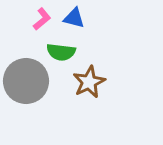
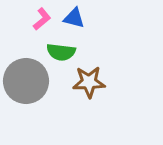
brown star: rotated 24 degrees clockwise
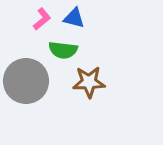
green semicircle: moved 2 px right, 2 px up
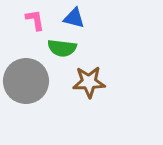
pink L-shape: moved 7 px left, 1 px down; rotated 60 degrees counterclockwise
green semicircle: moved 1 px left, 2 px up
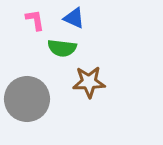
blue triangle: rotated 10 degrees clockwise
gray circle: moved 1 px right, 18 px down
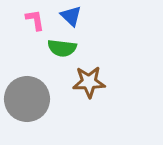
blue triangle: moved 3 px left, 2 px up; rotated 20 degrees clockwise
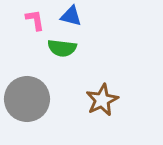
blue triangle: rotated 30 degrees counterclockwise
brown star: moved 13 px right, 18 px down; rotated 24 degrees counterclockwise
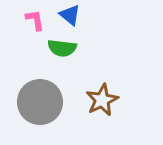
blue triangle: moved 1 px left, 1 px up; rotated 25 degrees clockwise
gray circle: moved 13 px right, 3 px down
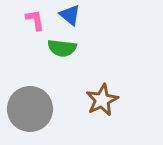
gray circle: moved 10 px left, 7 px down
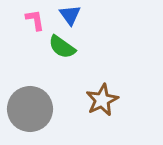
blue triangle: rotated 15 degrees clockwise
green semicircle: moved 1 px up; rotated 28 degrees clockwise
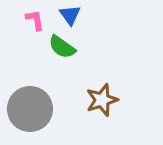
brown star: rotated 8 degrees clockwise
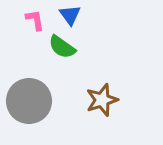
gray circle: moved 1 px left, 8 px up
